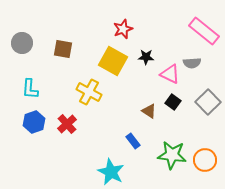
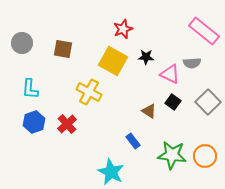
orange circle: moved 4 px up
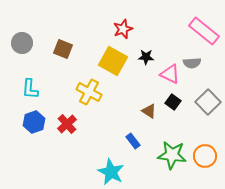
brown square: rotated 12 degrees clockwise
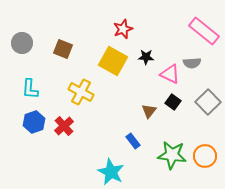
yellow cross: moved 8 px left
brown triangle: rotated 35 degrees clockwise
red cross: moved 3 px left, 2 px down
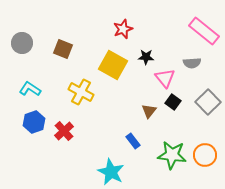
yellow square: moved 4 px down
pink triangle: moved 5 px left, 4 px down; rotated 25 degrees clockwise
cyan L-shape: rotated 120 degrees clockwise
red cross: moved 5 px down
orange circle: moved 1 px up
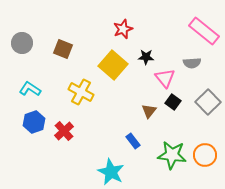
yellow square: rotated 12 degrees clockwise
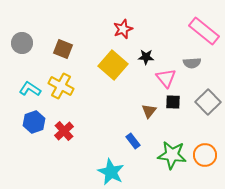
pink triangle: moved 1 px right
yellow cross: moved 20 px left, 6 px up
black square: rotated 35 degrees counterclockwise
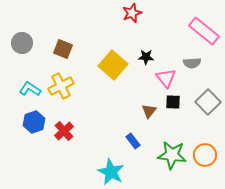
red star: moved 9 px right, 16 px up
yellow cross: rotated 35 degrees clockwise
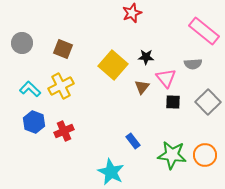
gray semicircle: moved 1 px right, 1 px down
cyan L-shape: rotated 10 degrees clockwise
brown triangle: moved 7 px left, 24 px up
blue hexagon: rotated 20 degrees counterclockwise
red cross: rotated 18 degrees clockwise
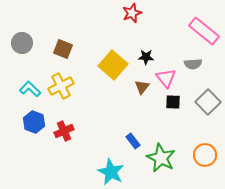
green star: moved 11 px left, 3 px down; rotated 20 degrees clockwise
